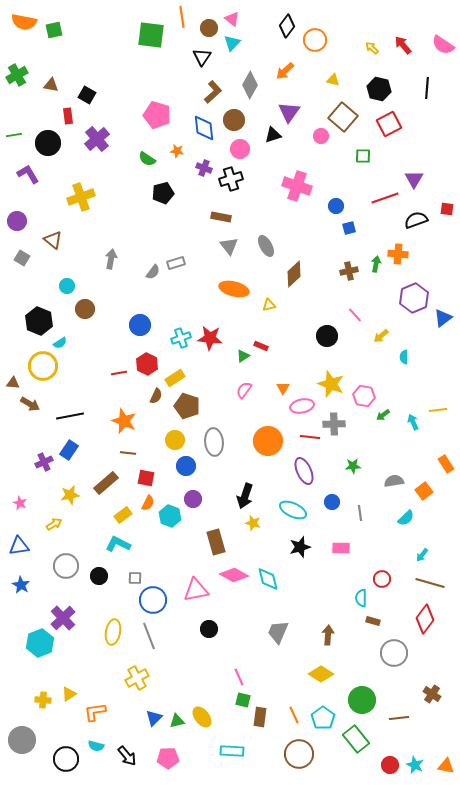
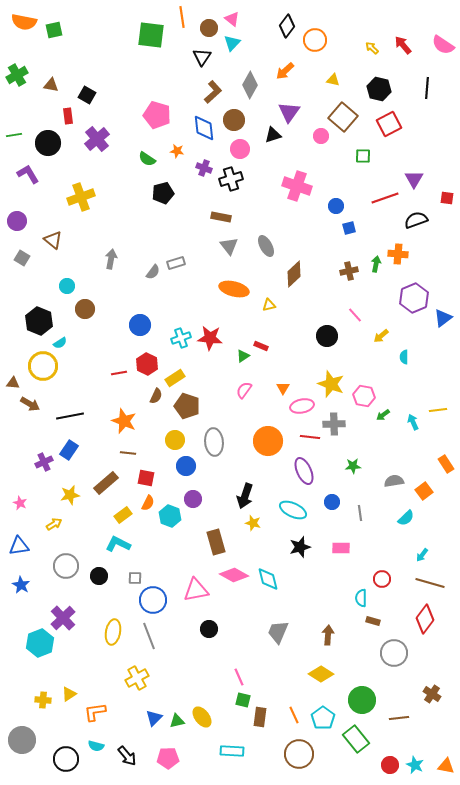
red square at (447, 209): moved 11 px up
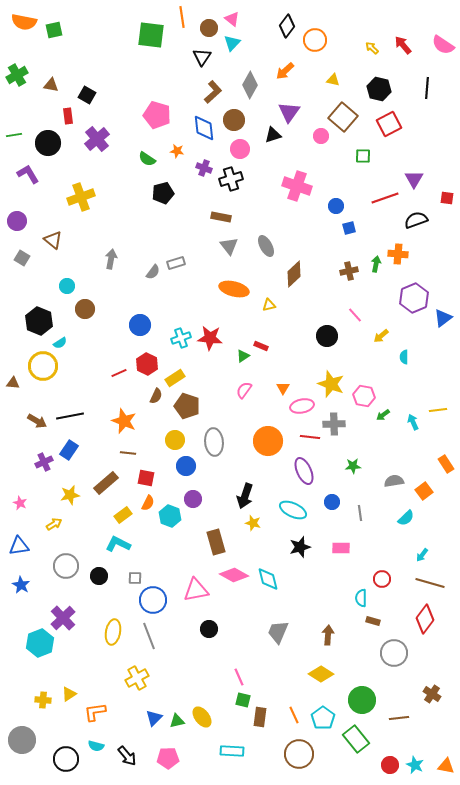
red line at (119, 373): rotated 14 degrees counterclockwise
brown arrow at (30, 404): moved 7 px right, 17 px down
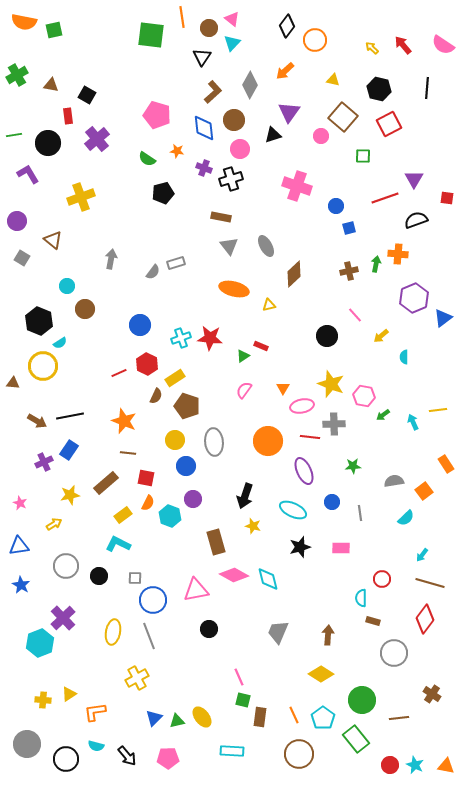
yellow star at (253, 523): moved 3 px down
gray circle at (22, 740): moved 5 px right, 4 px down
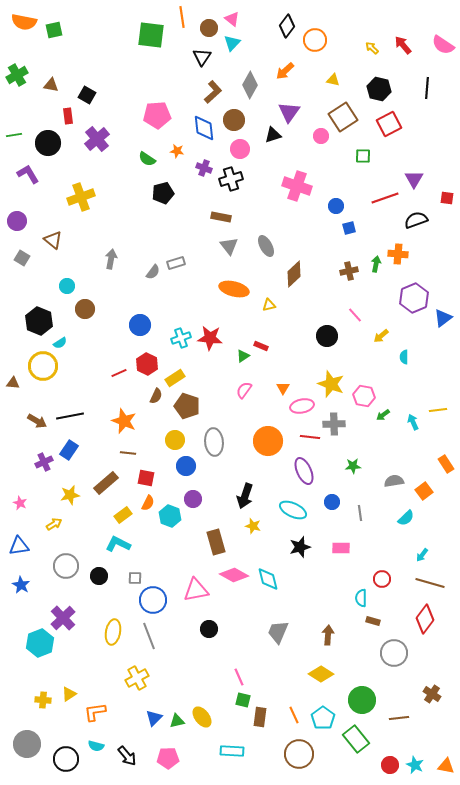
pink pentagon at (157, 115): rotated 20 degrees counterclockwise
brown square at (343, 117): rotated 16 degrees clockwise
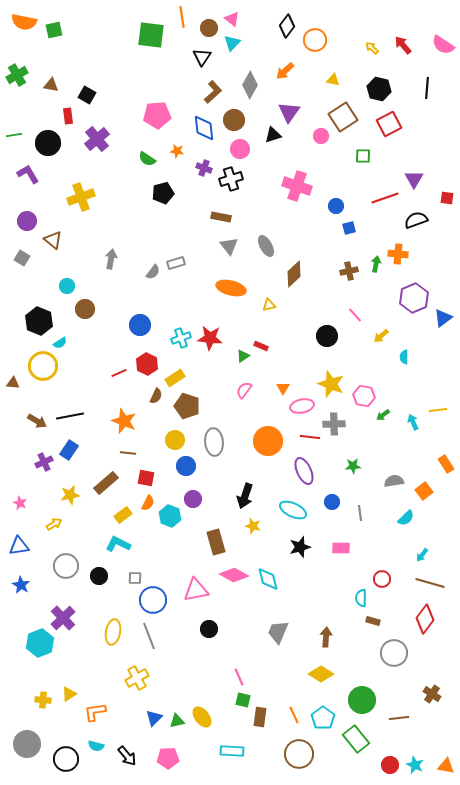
purple circle at (17, 221): moved 10 px right
orange ellipse at (234, 289): moved 3 px left, 1 px up
brown arrow at (328, 635): moved 2 px left, 2 px down
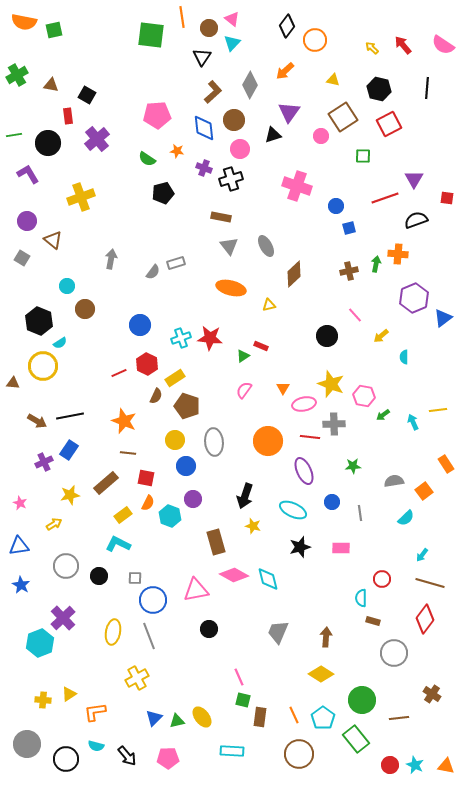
pink ellipse at (302, 406): moved 2 px right, 2 px up
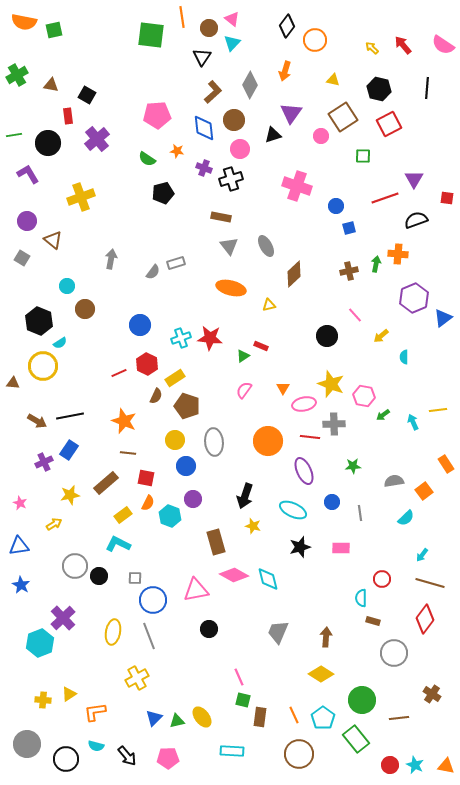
orange arrow at (285, 71): rotated 30 degrees counterclockwise
purple triangle at (289, 112): moved 2 px right, 1 px down
gray circle at (66, 566): moved 9 px right
